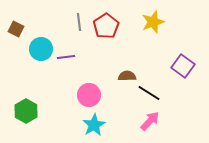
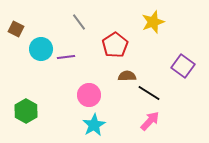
gray line: rotated 30 degrees counterclockwise
red pentagon: moved 9 px right, 19 px down
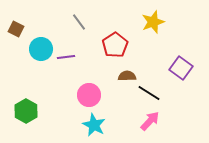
purple square: moved 2 px left, 2 px down
cyan star: rotated 15 degrees counterclockwise
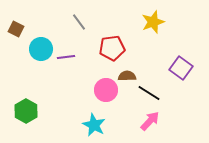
red pentagon: moved 3 px left, 3 px down; rotated 25 degrees clockwise
pink circle: moved 17 px right, 5 px up
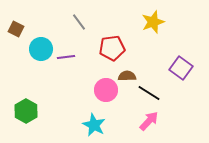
pink arrow: moved 1 px left
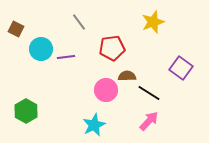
cyan star: rotated 20 degrees clockwise
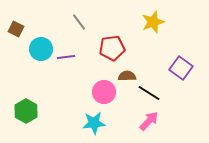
pink circle: moved 2 px left, 2 px down
cyan star: moved 2 px up; rotated 20 degrees clockwise
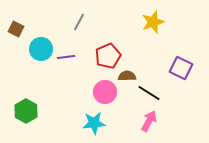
gray line: rotated 66 degrees clockwise
red pentagon: moved 4 px left, 8 px down; rotated 15 degrees counterclockwise
purple square: rotated 10 degrees counterclockwise
pink circle: moved 1 px right
pink arrow: rotated 15 degrees counterclockwise
